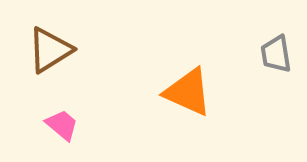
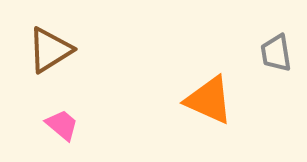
gray trapezoid: moved 1 px up
orange triangle: moved 21 px right, 8 px down
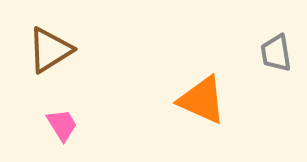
orange triangle: moved 7 px left
pink trapezoid: rotated 18 degrees clockwise
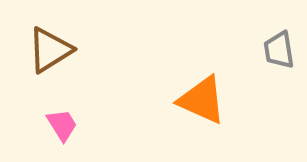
gray trapezoid: moved 3 px right, 3 px up
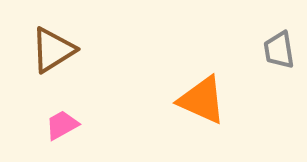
brown triangle: moved 3 px right
pink trapezoid: rotated 87 degrees counterclockwise
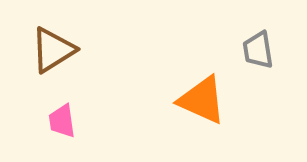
gray trapezoid: moved 21 px left
pink trapezoid: moved 4 px up; rotated 69 degrees counterclockwise
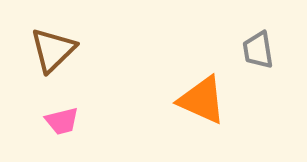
brown triangle: rotated 12 degrees counterclockwise
pink trapezoid: rotated 96 degrees counterclockwise
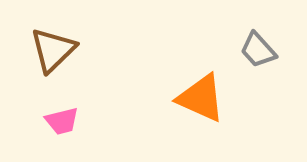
gray trapezoid: rotated 33 degrees counterclockwise
orange triangle: moved 1 px left, 2 px up
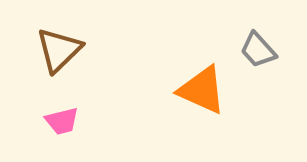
brown triangle: moved 6 px right
orange triangle: moved 1 px right, 8 px up
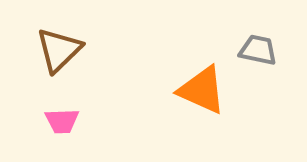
gray trapezoid: rotated 144 degrees clockwise
pink trapezoid: rotated 12 degrees clockwise
